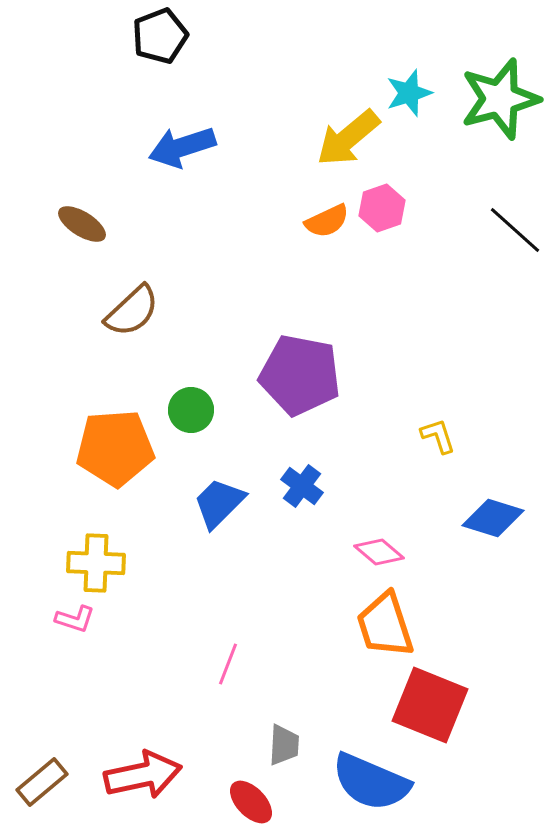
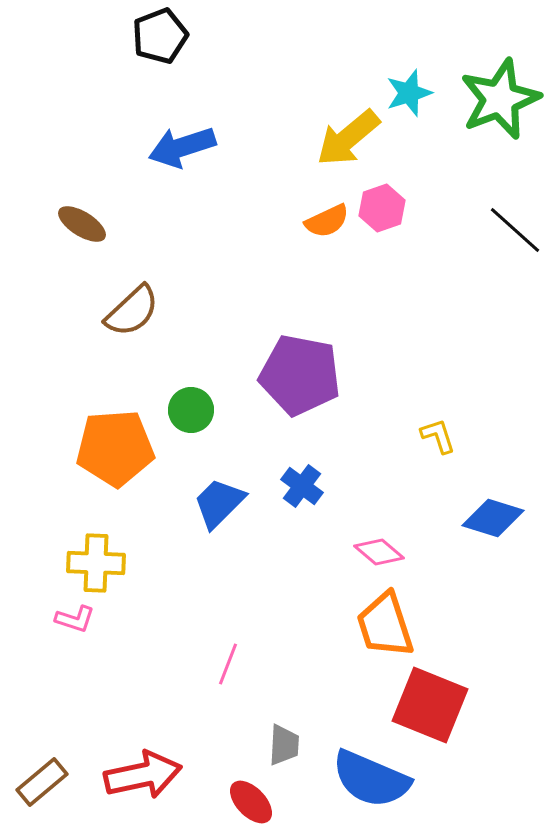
green star: rotated 6 degrees counterclockwise
blue semicircle: moved 3 px up
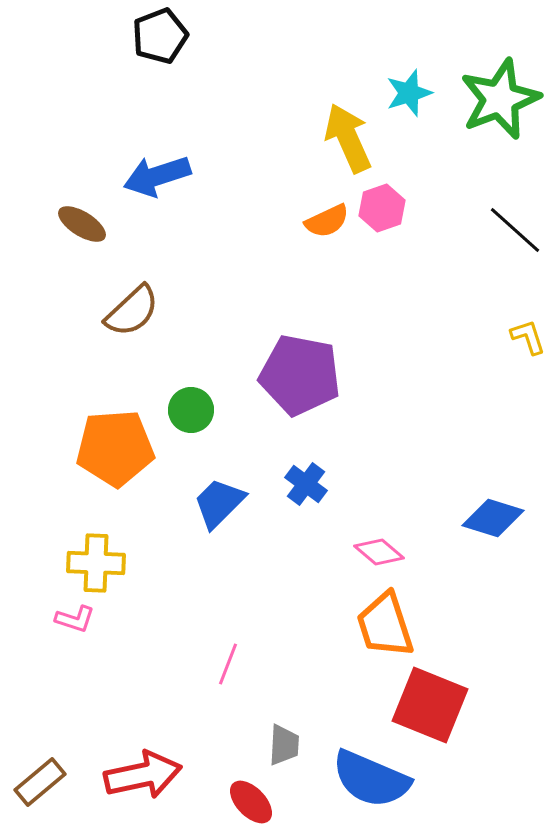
yellow arrow: rotated 106 degrees clockwise
blue arrow: moved 25 px left, 29 px down
yellow L-shape: moved 90 px right, 99 px up
blue cross: moved 4 px right, 2 px up
brown rectangle: moved 2 px left
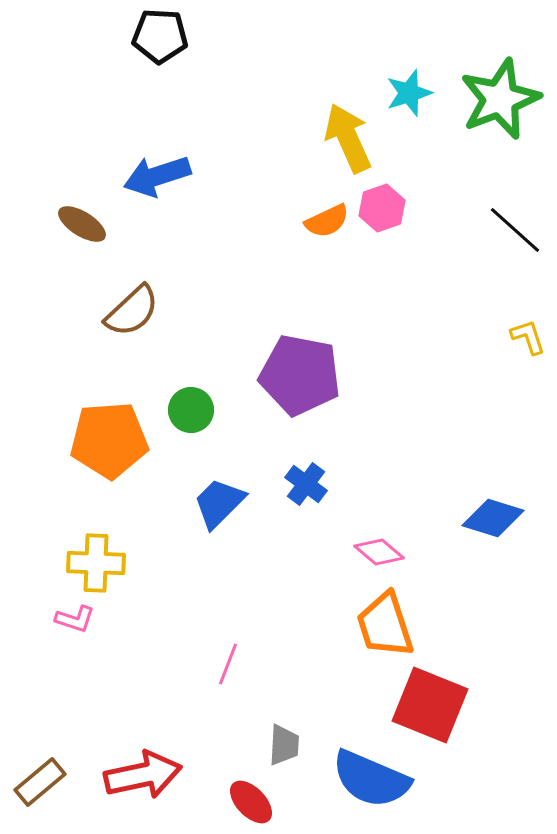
black pentagon: rotated 24 degrees clockwise
orange pentagon: moved 6 px left, 8 px up
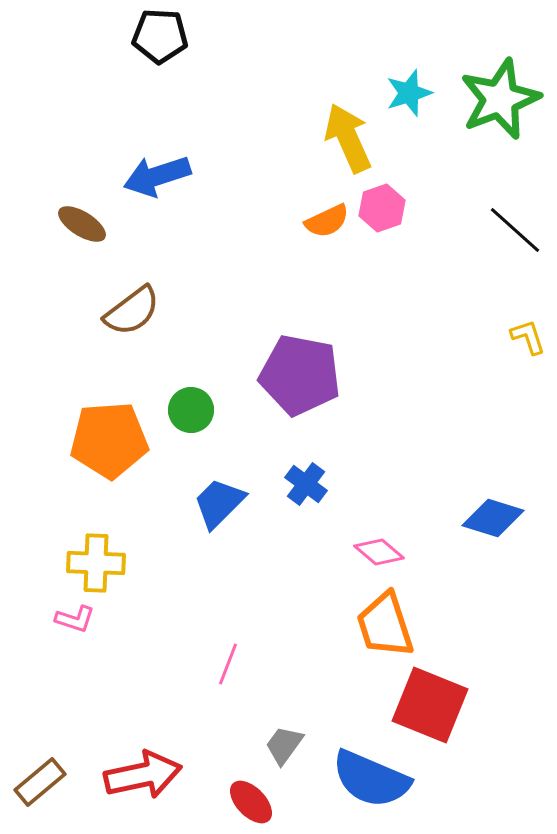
brown semicircle: rotated 6 degrees clockwise
gray trapezoid: rotated 147 degrees counterclockwise
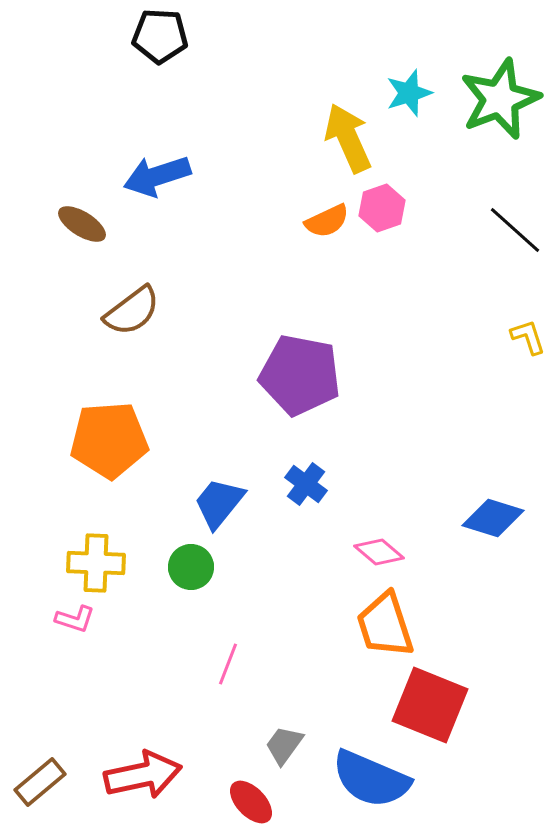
green circle: moved 157 px down
blue trapezoid: rotated 6 degrees counterclockwise
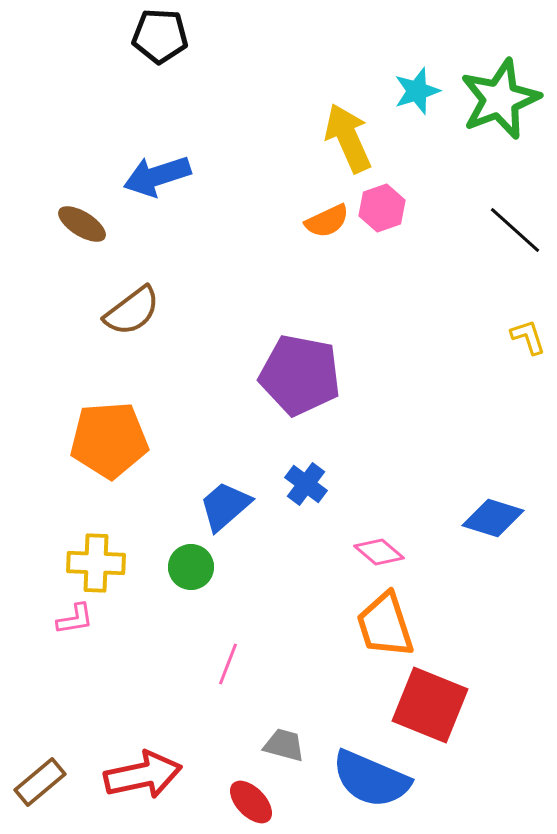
cyan star: moved 8 px right, 2 px up
blue trapezoid: moved 6 px right, 3 px down; rotated 10 degrees clockwise
pink L-shape: rotated 27 degrees counterclockwise
gray trapezoid: rotated 69 degrees clockwise
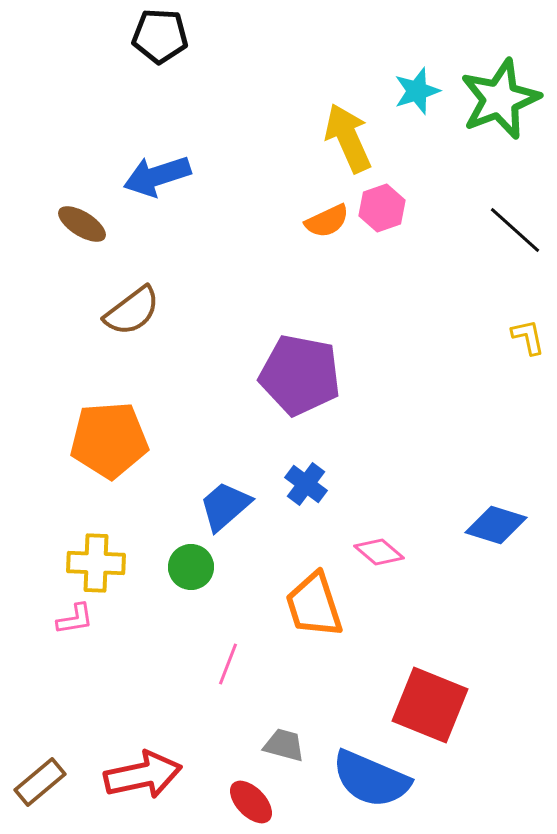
yellow L-shape: rotated 6 degrees clockwise
blue diamond: moved 3 px right, 7 px down
orange trapezoid: moved 71 px left, 20 px up
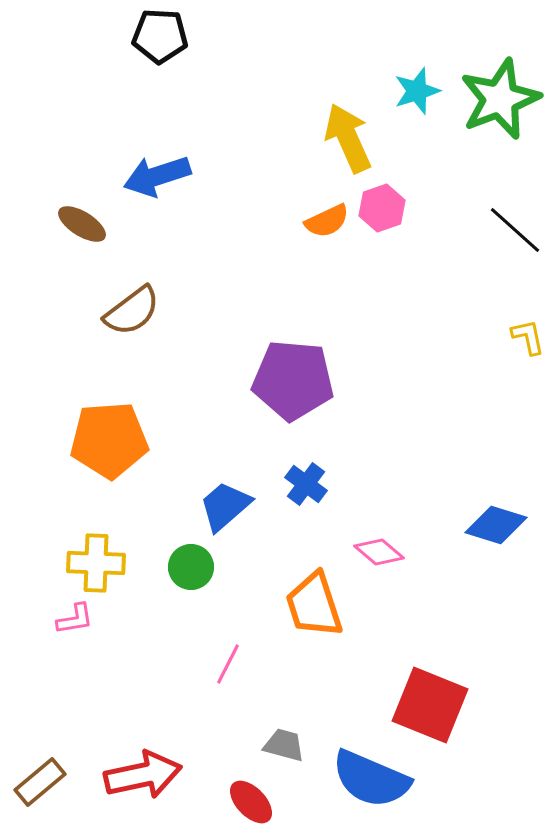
purple pentagon: moved 7 px left, 5 px down; rotated 6 degrees counterclockwise
pink line: rotated 6 degrees clockwise
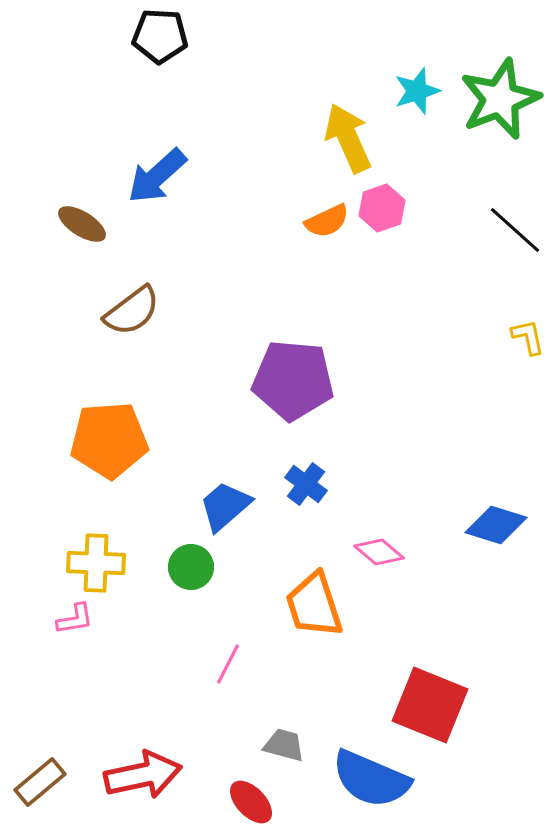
blue arrow: rotated 24 degrees counterclockwise
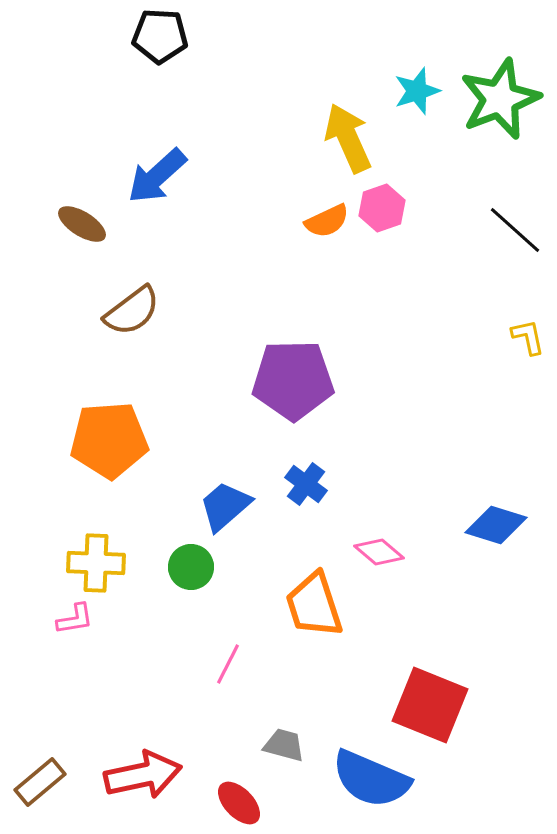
purple pentagon: rotated 6 degrees counterclockwise
red ellipse: moved 12 px left, 1 px down
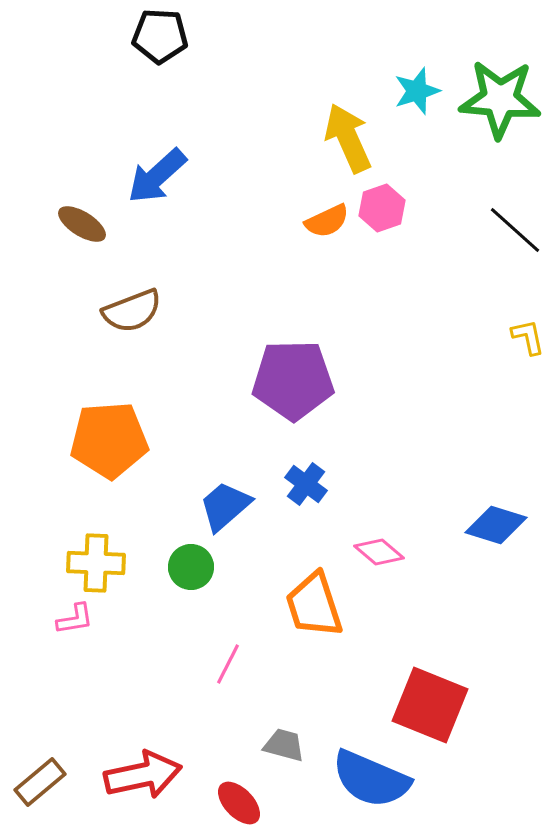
green star: rotated 26 degrees clockwise
brown semicircle: rotated 16 degrees clockwise
